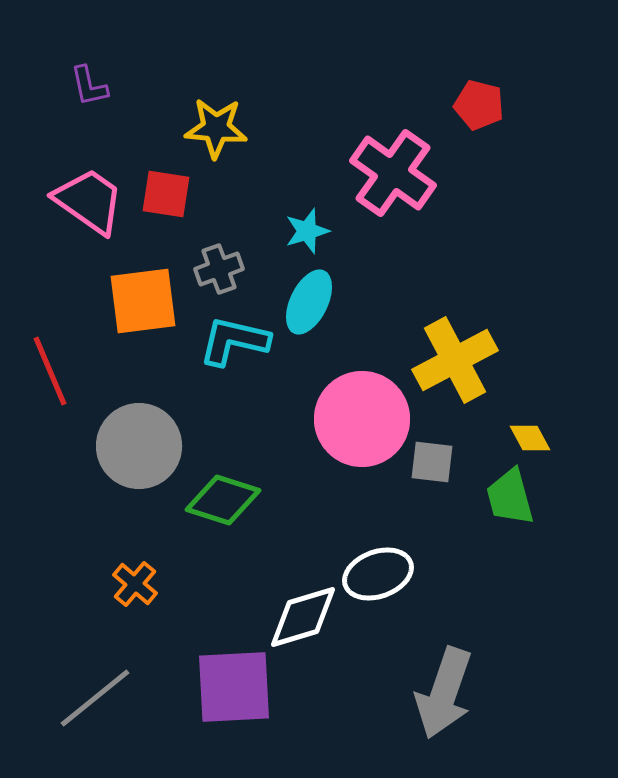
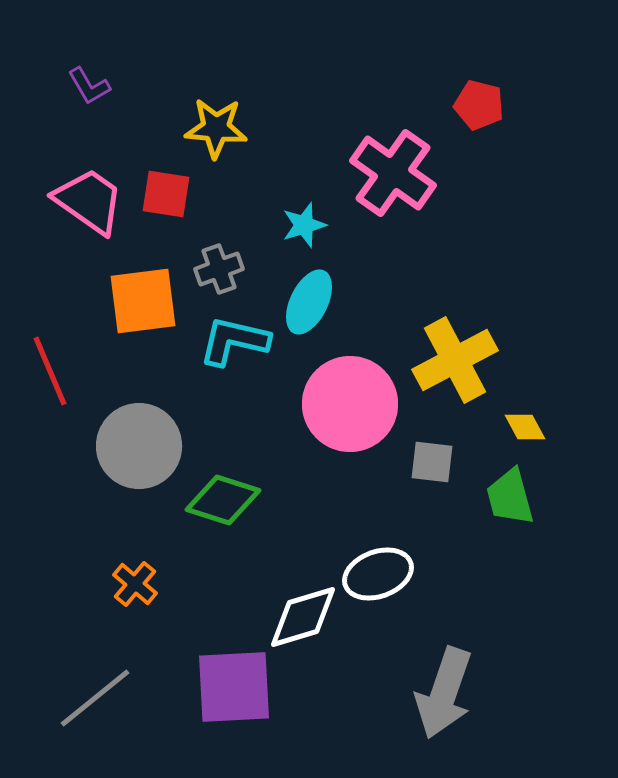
purple L-shape: rotated 18 degrees counterclockwise
cyan star: moved 3 px left, 6 px up
pink circle: moved 12 px left, 15 px up
yellow diamond: moved 5 px left, 11 px up
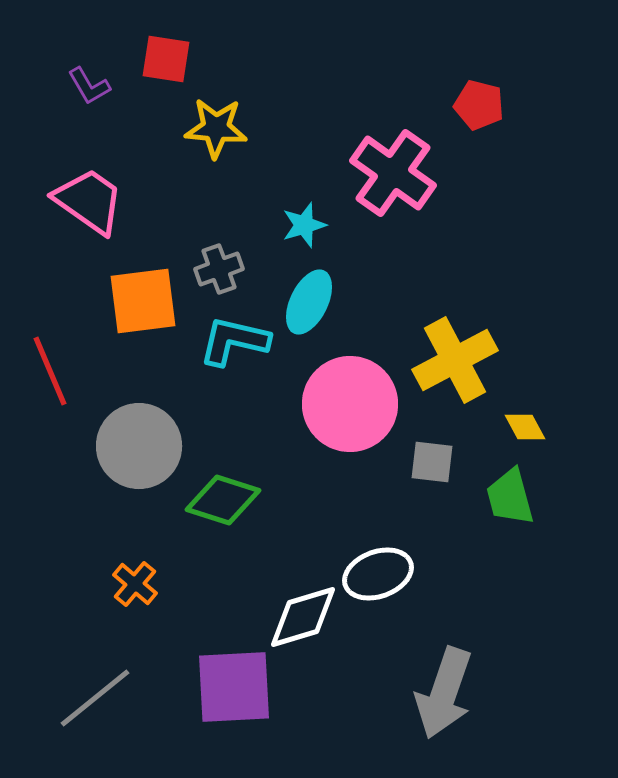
red square: moved 135 px up
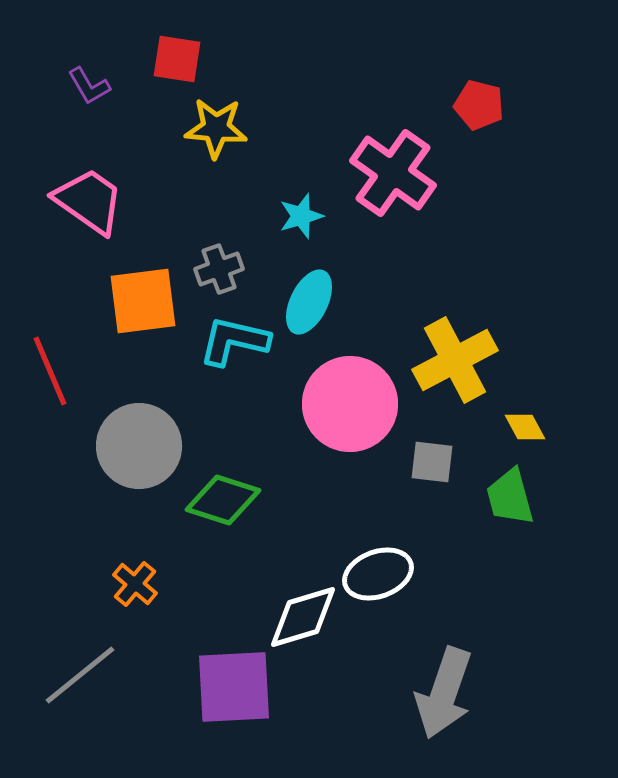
red square: moved 11 px right
cyan star: moved 3 px left, 9 px up
gray line: moved 15 px left, 23 px up
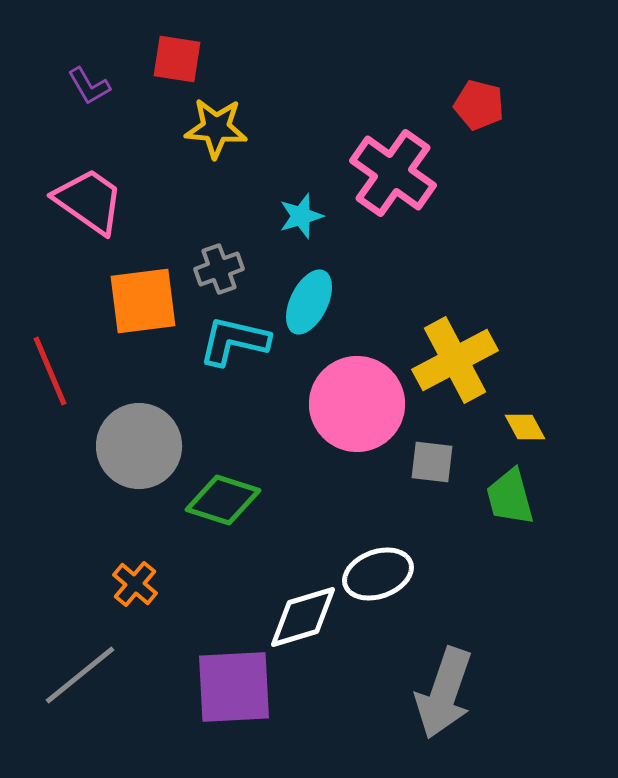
pink circle: moved 7 px right
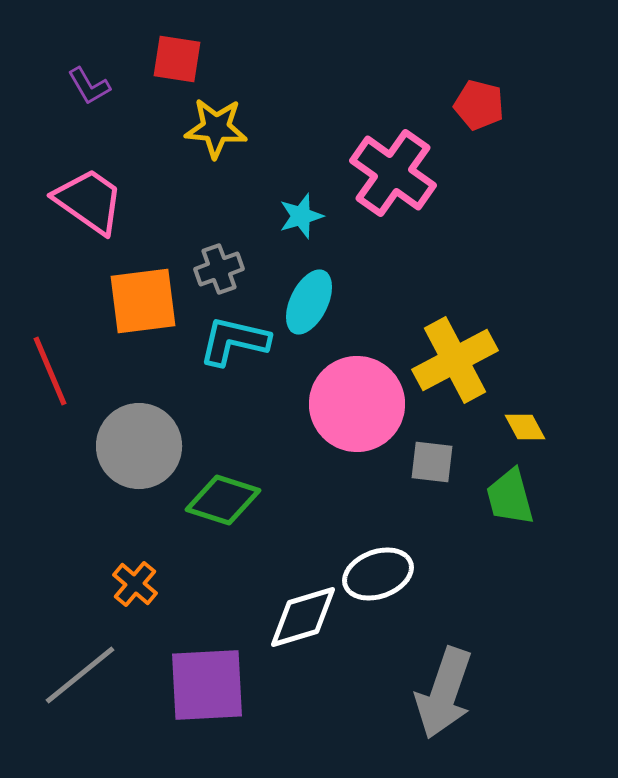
purple square: moved 27 px left, 2 px up
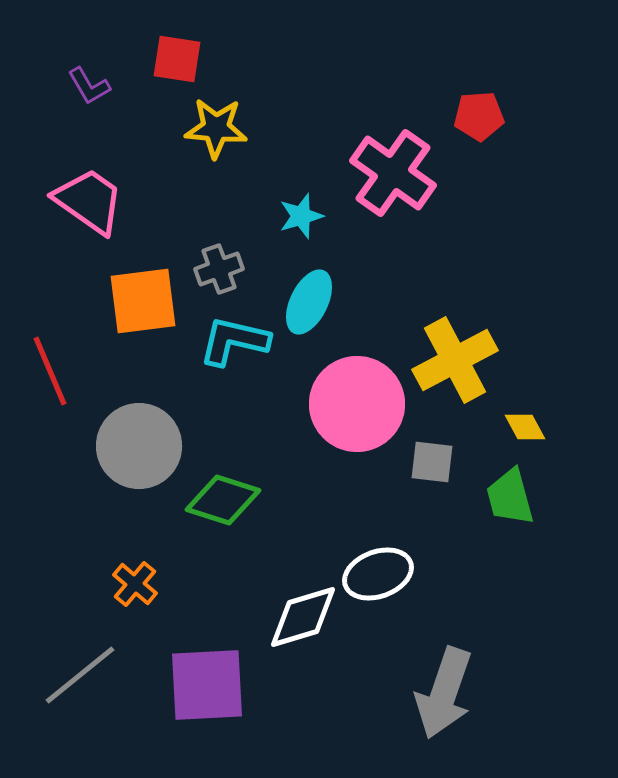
red pentagon: moved 11 px down; rotated 18 degrees counterclockwise
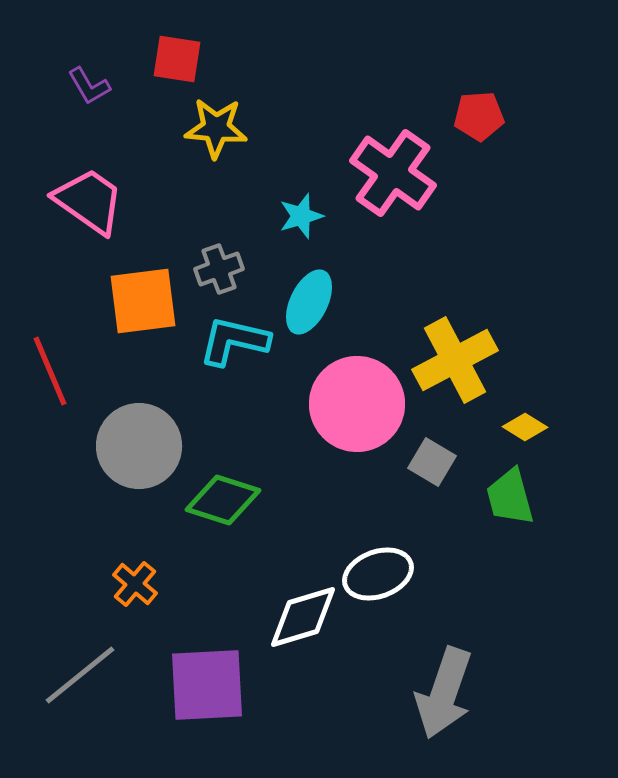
yellow diamond: rotated 30 degrees counterclockwise
gray square: rotated 24 degrees clockwise
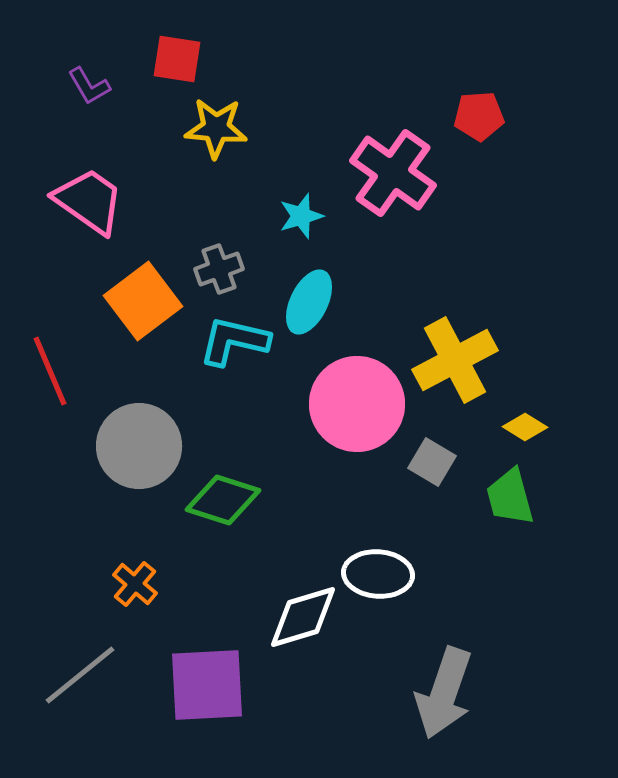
orange square: rotated 30 degrees counterclockwise
white ellipse: rotated 24 degrees clockwise
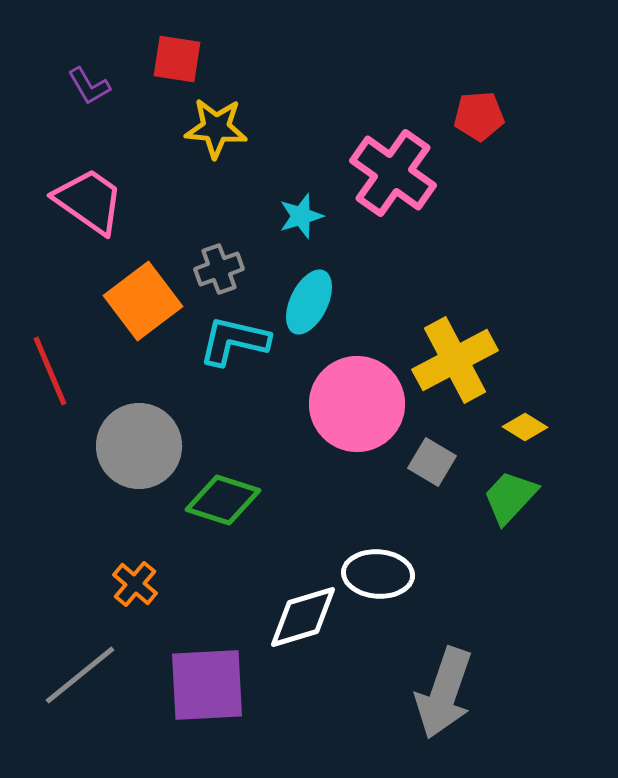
green trapezoid: rotated 58 degrees clockwise
